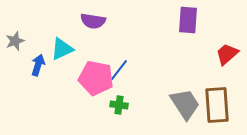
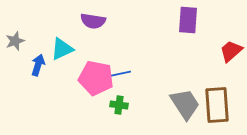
red trapezoid: moved 4 px right, 3 px up
blue line: moved 4 px down; rotated 40 degrees clockwise
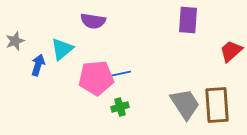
cyan triangle: rotated 15 degrees counterclockwise
pink pentagon: rotated 16 degrees counterclockwise
green cross: moved 1 px right, 2 px down; rotated 24 degrees counterclockwise
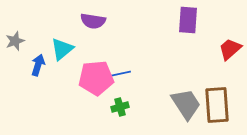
red trapezoid: moved 1 px left, 2 px up
gray trapezoid: moved 1 px right
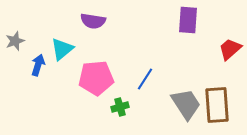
blue line: moved 26 px right, 5 px down; rotated 45 degrees counterclockwise
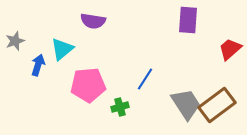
pink pentagon: moved 8 px left, 7 px down
brown rectangle: rotated 57 degrees clockwise
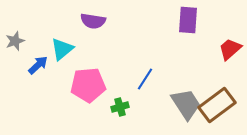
blue arrow: rotated 30 degrees clockwise
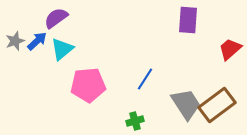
purple semicircle: moved 37 px left, 3 px up; rotated 135 degrees clockwise
blue arrow: moved 1 px left, 24 px up
green cross: moved 15 px right, 14 px down
